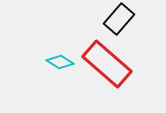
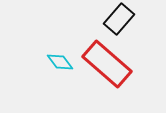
cyan diamond: rotated 20 degrees clockwise
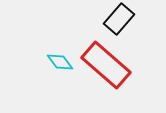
red rectangle: moved 1 px left, 1 px down
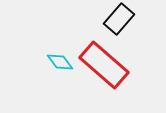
red rectangle: moved 2 px left
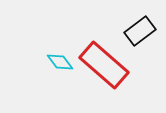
black rectangle: moved 21 px right, 12 px down; rotated 12 degrees clockwise
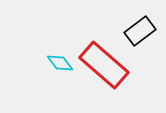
cyan diamond: moved 1 px down
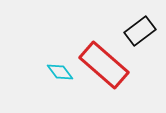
cyan diamond: moved 9 px down
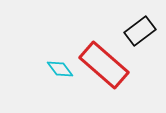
cyan diamond: moved 3 px up
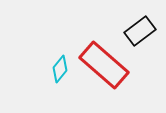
cyan diamond: rotated 76 degrees clockwise
